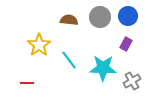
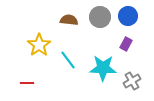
cyan line: moved 1 px left
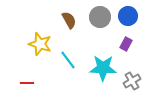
brown semicircle: rotated 54 degrees clockwise
yellow star: moved 1 px right, 1 px up; rotated 20 degrees counterclockwise
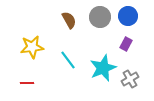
yellow star: moved 8 px left, 3 px down; rotated 25 degrees counterclockwise
cyan star: rotated 24 degrees counterclockwise
gray cross: moved 2 px left, 2 px up
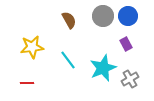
gray circle: moved 3 px right, 1 px up
purple rectangle: rotated 56 degrees counterclockwise
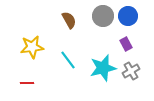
cyan star: rotated 8 degrees clockwise
gray cross: moved 1 px right, 8 px up
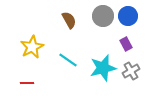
yellow star: rotated 20 degrees counterclockwise
cyan line: rotated 18 degrees counterclockwise
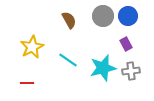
gray cross: rotated 24 degrees clockwise
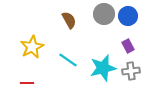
gray circle: moved 1 px right, 2 px up
purple rectangle: moved 2 px right, 2 px down
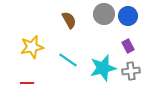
yellow star: rotated 15 degrees clockwise
